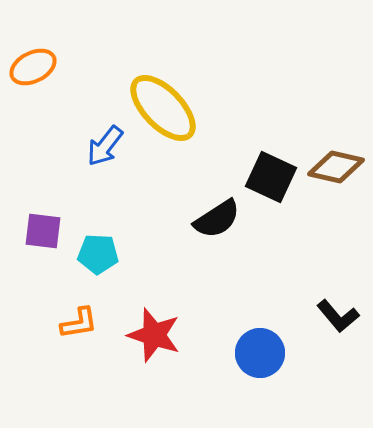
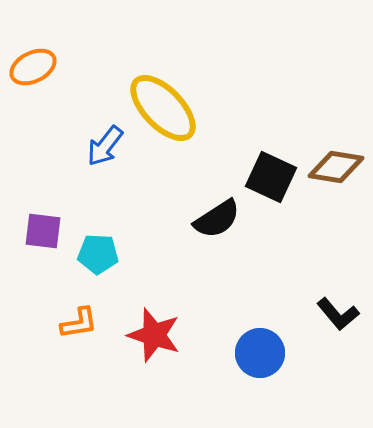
brown diamond: rotated 4 degrees counterclockwise
black L-shape: moved 2 px up
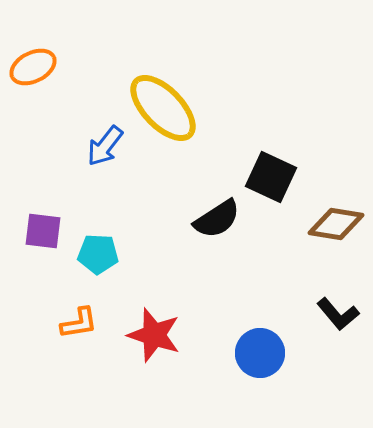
brown diamond: moved 57 px down
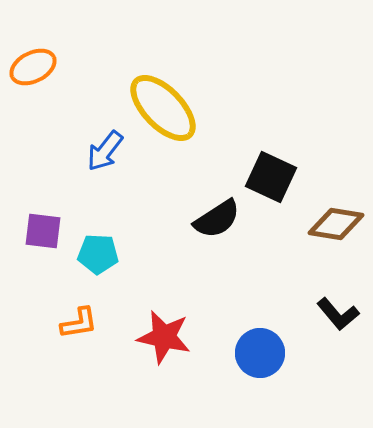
blue arrow: moved 5 px down
red star: moved 10 px right, 2 px down; rotated 6 degrees counterclockwise
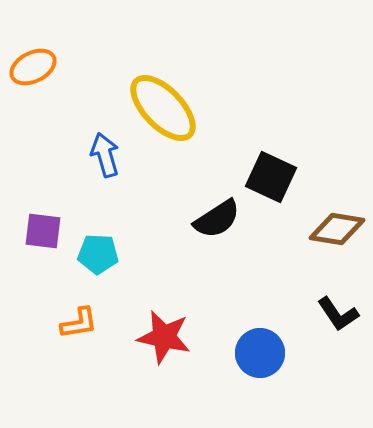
blue arrow: moved 4 px down; rotated 126 degrees clockwise
brown diamond: moved 1 px right, 5 px down
black L-shape: rotated 6 degrees clockwise
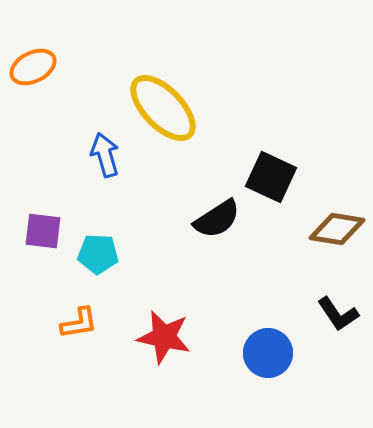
blue circle: moved 8 px right
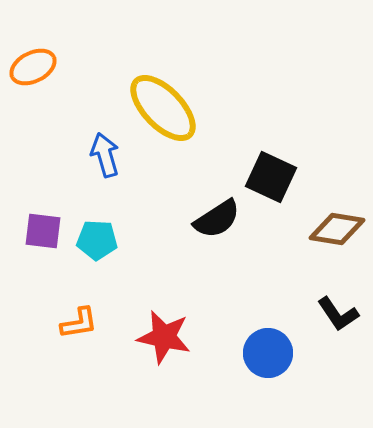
cyan pentagon: moved 1 px left, 14 px up
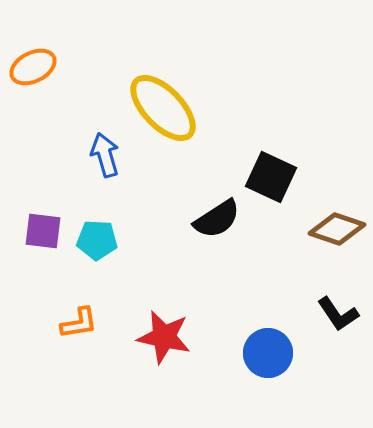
brown diamond: rotated 10 degrees clockwise
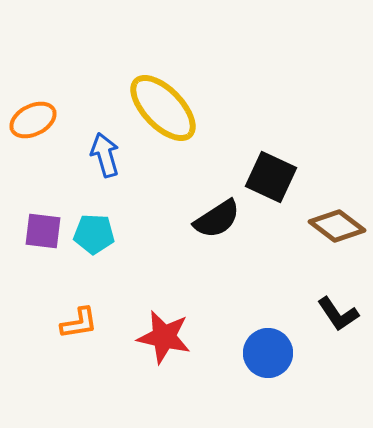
orange ellipse: moved 53 px down
brown diamond: moved 3 px up; rotated 18 degrees clockwise
cyan pentagon: moved 3 px left, 6 px up
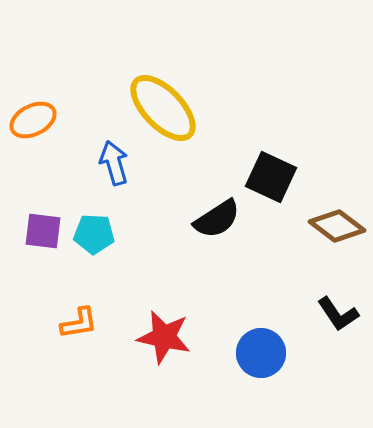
blue arrow: moved 9 px right, 8 px down
blue circle: moved 7 px left
